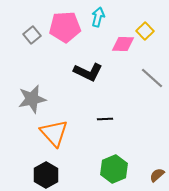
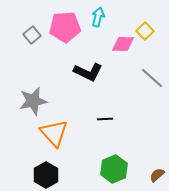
gray star: moved 1 px right, 2 px down
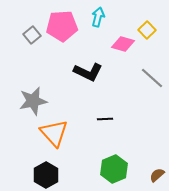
pink pentagon: moved 3 px left, 1 px up
yellow square: moved 2 px right, 1 px up
pink diamond: rotated 15 degrees clockwise
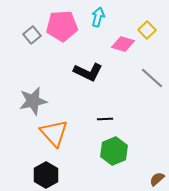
green hexagon: moved 18 px up
brown semicircle: moved 4 px down
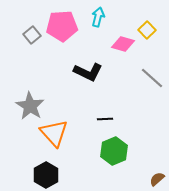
gray star: moved 3 px left, 5 px down; rotated 28 degrees counterclockwise
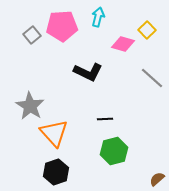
green hexagon: rotated 8 degrees clockwise
black hexagon: moved 10 px right, 3 px up; rotated 10 degrees clockwise
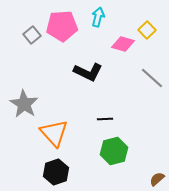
gray star: moved 6 px left, 2 px up
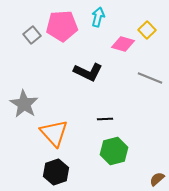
gray line: moved 2 px left; rotated 20 degrees counterclockwise
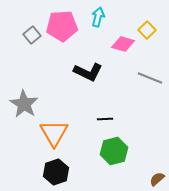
orange triangle: rotated 12 degrees clockwise
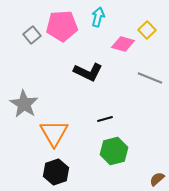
black line: rotated 14 degrees counterclockwise
